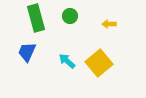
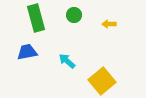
green circle: moved 4 px right, 1 px up
blue trapezoid: rotated 55 degrees clockwise
yellow square: moved 3 px right, 18 px down
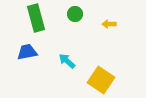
green circle: moved 1 px right, 1 px up
yellow square: moved 1 px left, 1 px up; rotated 16 degrees counterclockwise
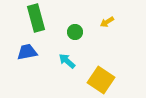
green circle: moved 18 px down
yellow arrow: moved 2 px left, 2 px up; rotated 32 degrees counterclockwise
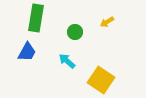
green rectangle: rotated 24 degrees clockwise
blue trapezoid: rotated 130 degrees clockwise
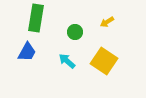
yellow square: moved 3 px right, 19 px up
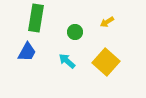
yellow square: moved 2 px right, 1 px down; rotated 8 degrees clockwise
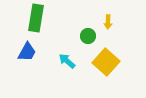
yellow arrow: moved 1 px right; rotated 56 degrees counterclockwise
green circle: moved 13 px right, 4 px down
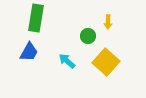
blue trapezoid: moved 2 px right
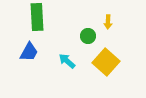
green rectangle: moved 1 px right, 1 px up; rotated 12 degrees counterclockwise
